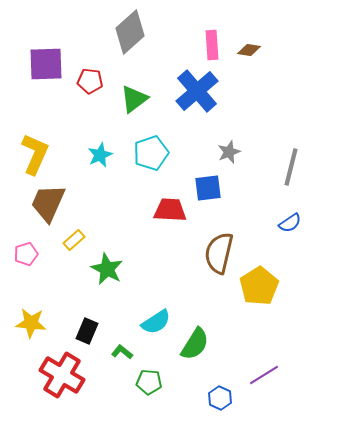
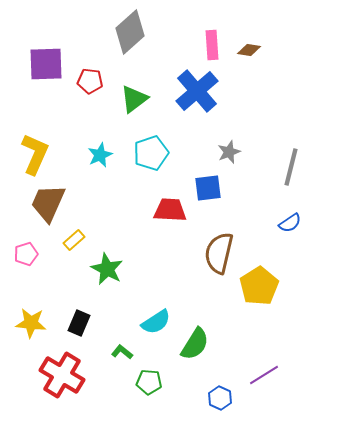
black rectangle: moved 8 px left, 8 px up
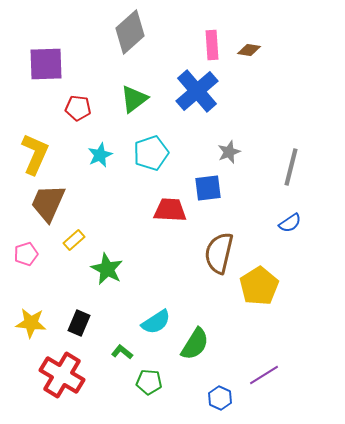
red pentagon: moved 12 px left, 27 px down
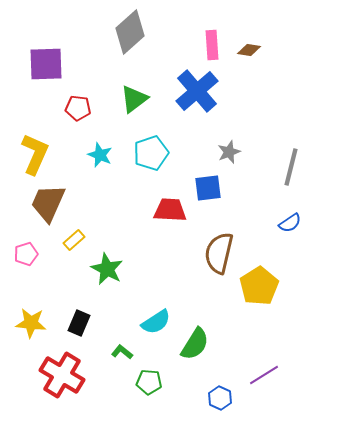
cyan star: rotated 25 degrees counterclockwise
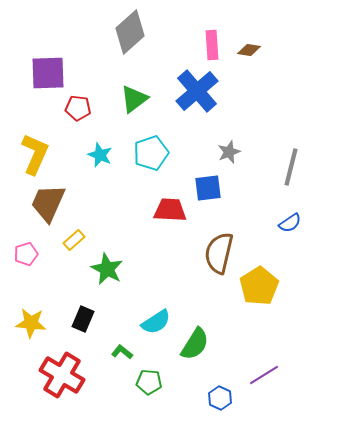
purple square: moved 2 px right, 9 px down
black rectangle: moved 4 px right, 4 px up
